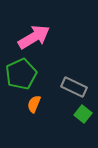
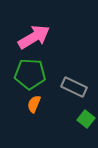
green pentagon: moved 9 px right; rotated 28 degrees clockwise
green square: moved 3 px right, 5 px down
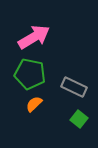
green pentagon: rotated 8 degrees clockwise
orange semicircle: rotated 24 degrees clockwise
green square: moved 7 px left
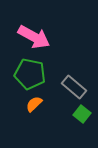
pink arrow: rotated 60 degrees clockwise
gray rectangle: rotated 15 degrees clockwise
green square: moved 3 px right, 5 px up
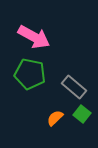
orange semicircle: moved 21 px right, 14 px down
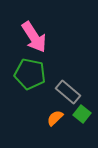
pink arrow: rotated 28 degrees clockwise
gray rectangle: moved 6 px left, 5 px down
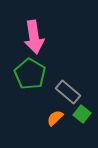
pink arrow: rotated 24 degrees clockwise
green pentagon: rotated 20 degrees clockwise
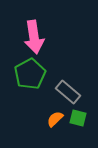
green pentagon: rotated 12 degrees clockwise
green square: moved 4 px left, 4 px down; rotated 24 degrees counterclockwise
orange semicircle: moved 1 px down
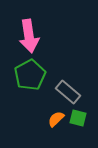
pink arrow: moved 5 px left, 1 px up
green pentagon: moved 1 px down
orange semicircle: moved 1 px right
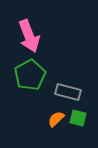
pink arrow: rotated 12 degrees counterclockwise
gray rectangle: rotated 25 degrees counterclockwise
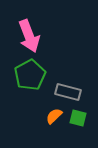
orange semicircle: moved 2 px left, 3 px up
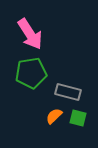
pink arrow: moved 1 px right, 2 px up; rotated 12 degrees counterclockwise
green pentagon: moved 1 px right, 2 px up; rotated 20 degrees clockwise
